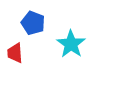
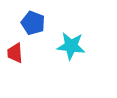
cyan star: moved 2 px down; rotated 28 degrees counterclockwise
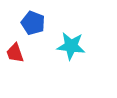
red trapezoid: rotated 15 degrees counterclockwise
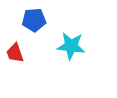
blue pentagon: moved 1 px right, 3 px up; rotated 25 degrees counterclockwise
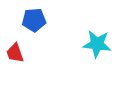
cyan star: moved 26 px right, 2 px up
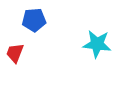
red trapezoid: rotated 40 degrees clockwise
